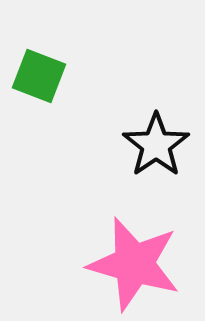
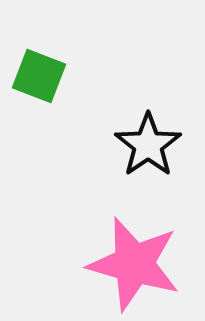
black star: moved 8 px left
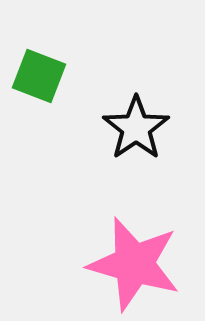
black star: moved 12 px left, 17 px up
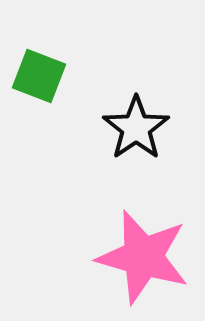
pink star: moved 9 px right, 7 px up
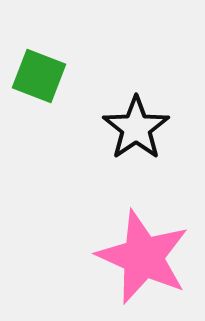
pink star: rotated 8 degrees clockwise
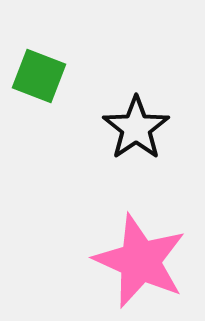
pink star: moved 3 px left, 4 px down
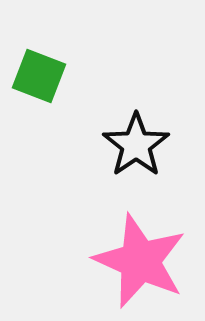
black star: moved 17 px down
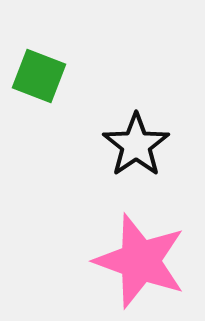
pink star: rotated 4 degrees counterclockwise
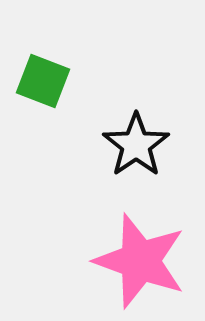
green square: moved 4 px right, 5 px down
